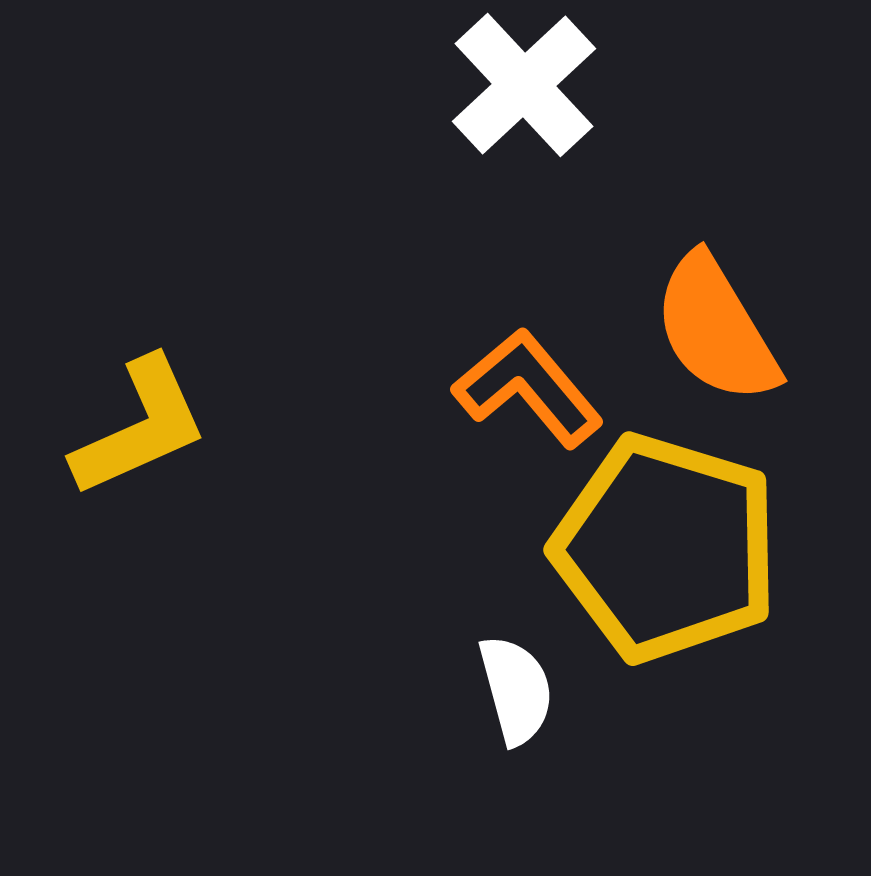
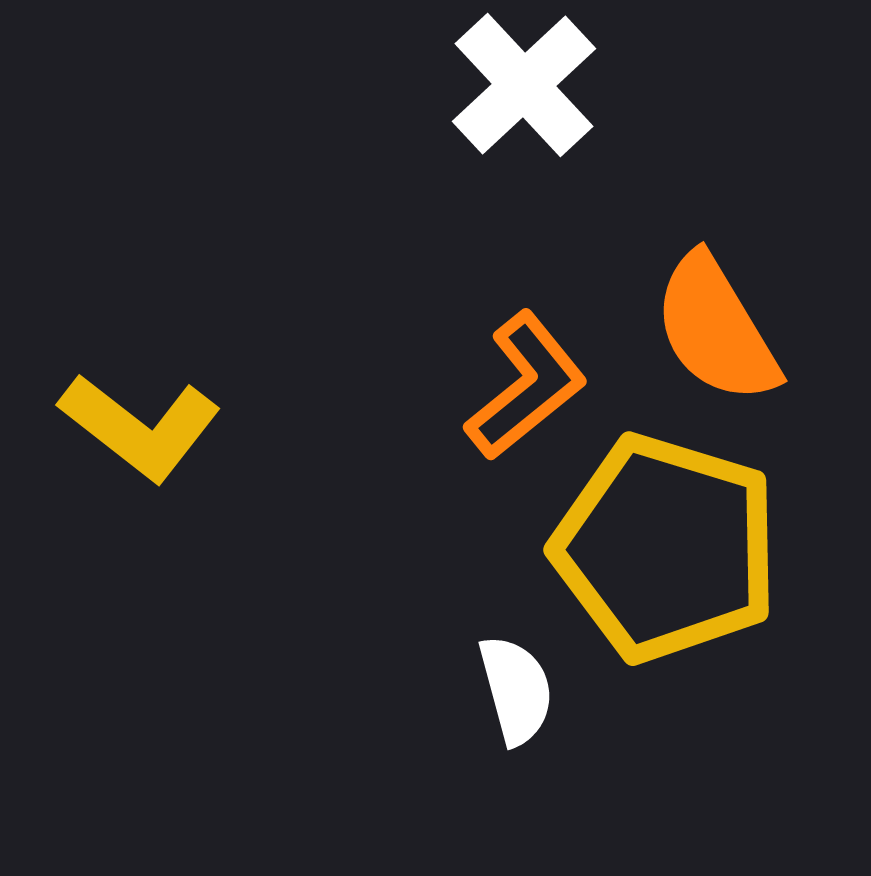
orange L-shape: moved 2 px left, 2 px up; rotated 91 degrees clockwise
yellow L-shape: rotated 62 degrees clockwise
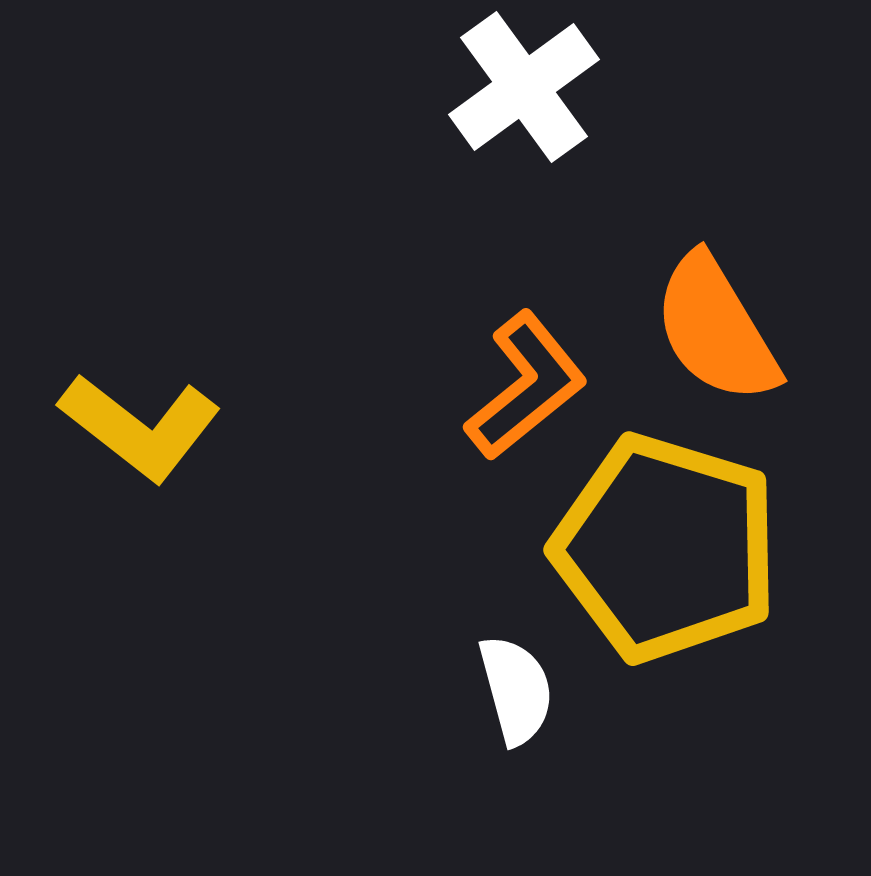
white cross: moved 2 px down; rotated 7 degrees clockwise
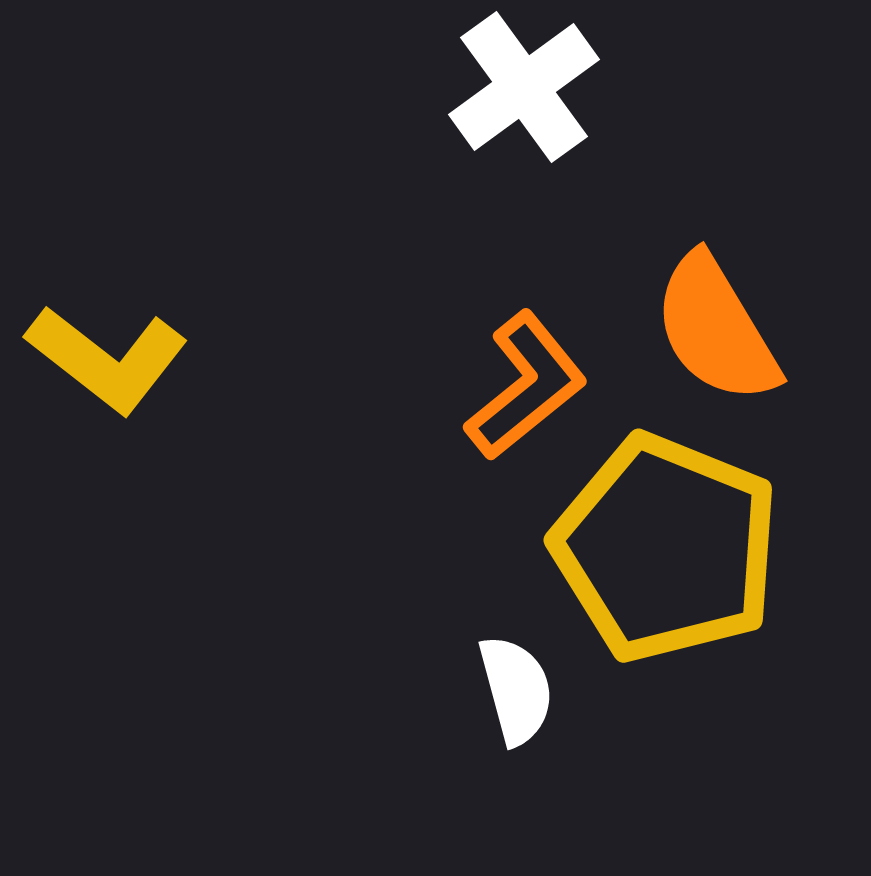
yellow L-shape: moved 33 px left, 68 px up
yellow pentagon: rotated 5 degrees clockwise
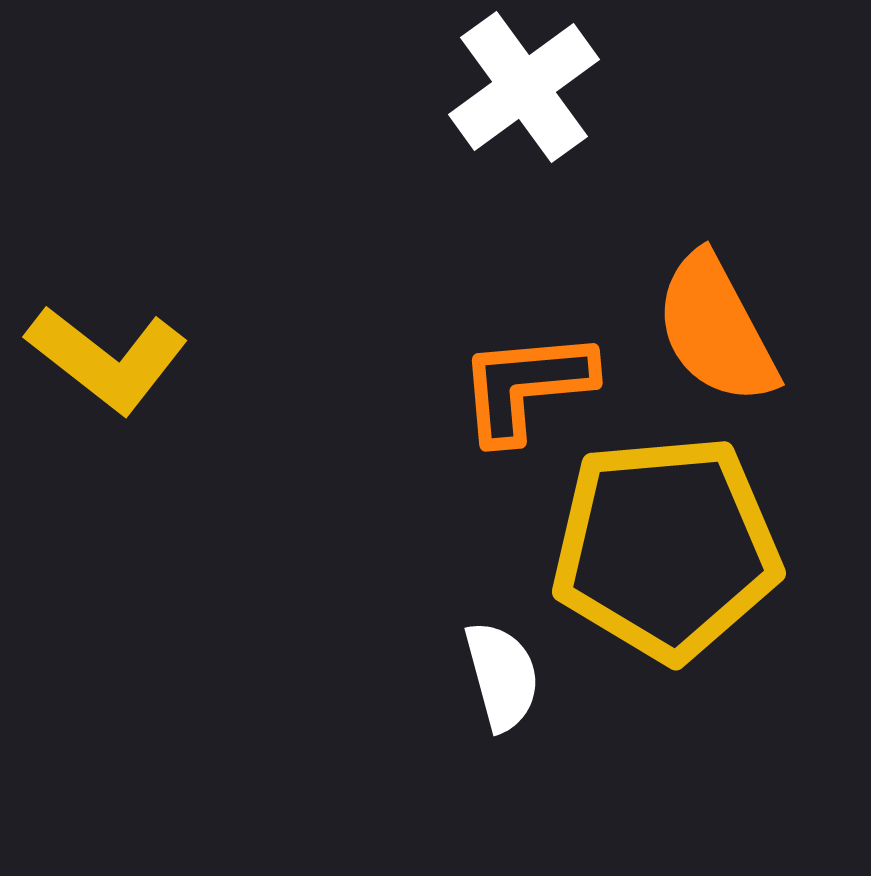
orange semicircle: rotated 3 degrees clockwise
orange L-shape: rotated 146 degrees counterclockwise
yellow pentagon: rotated 27 degrees counterclockwise
white semicircle: moved 14 px left, 14 px up
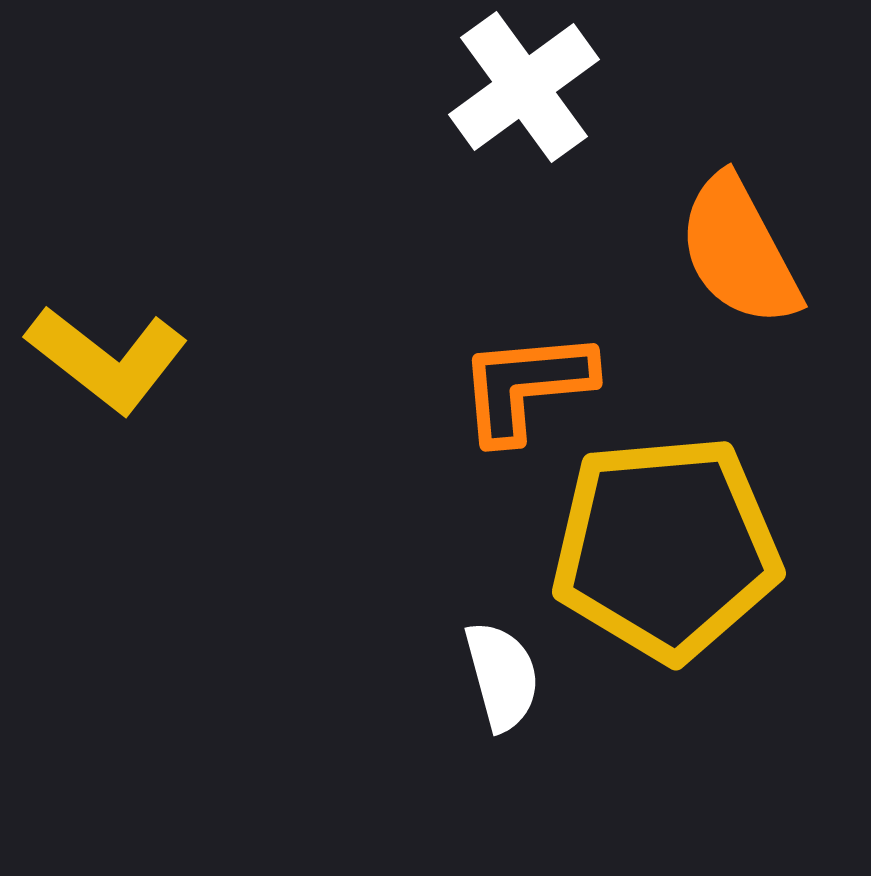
orange semicircle: moved 23 px right, 78 px up
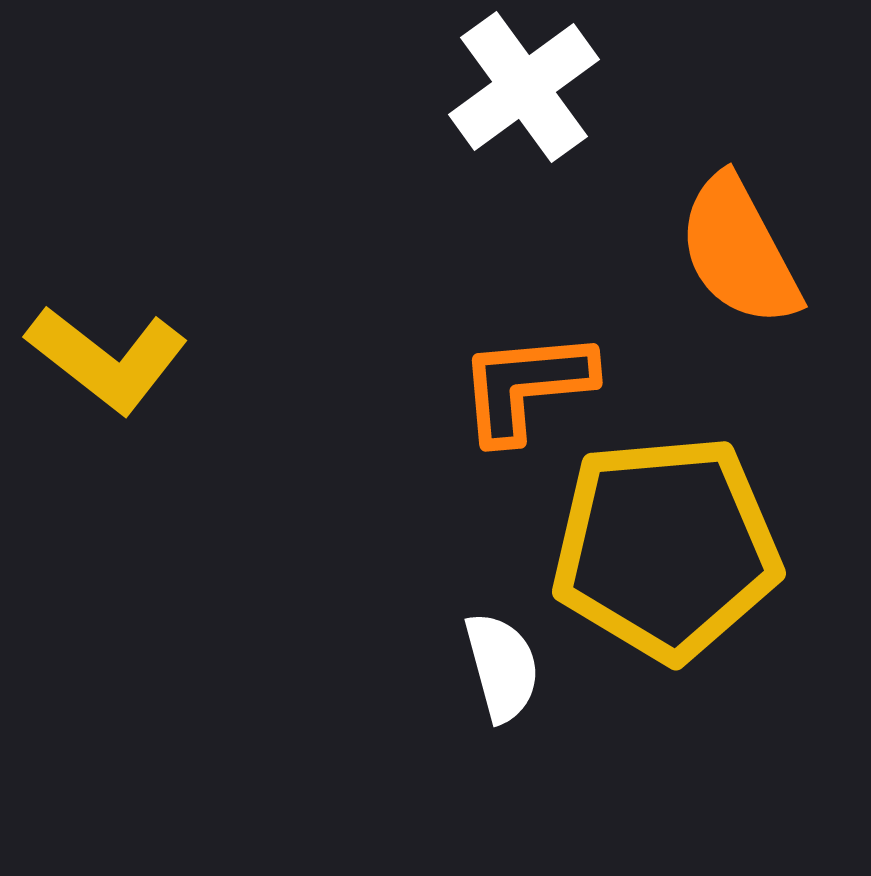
white semicircle: moved 9 px up
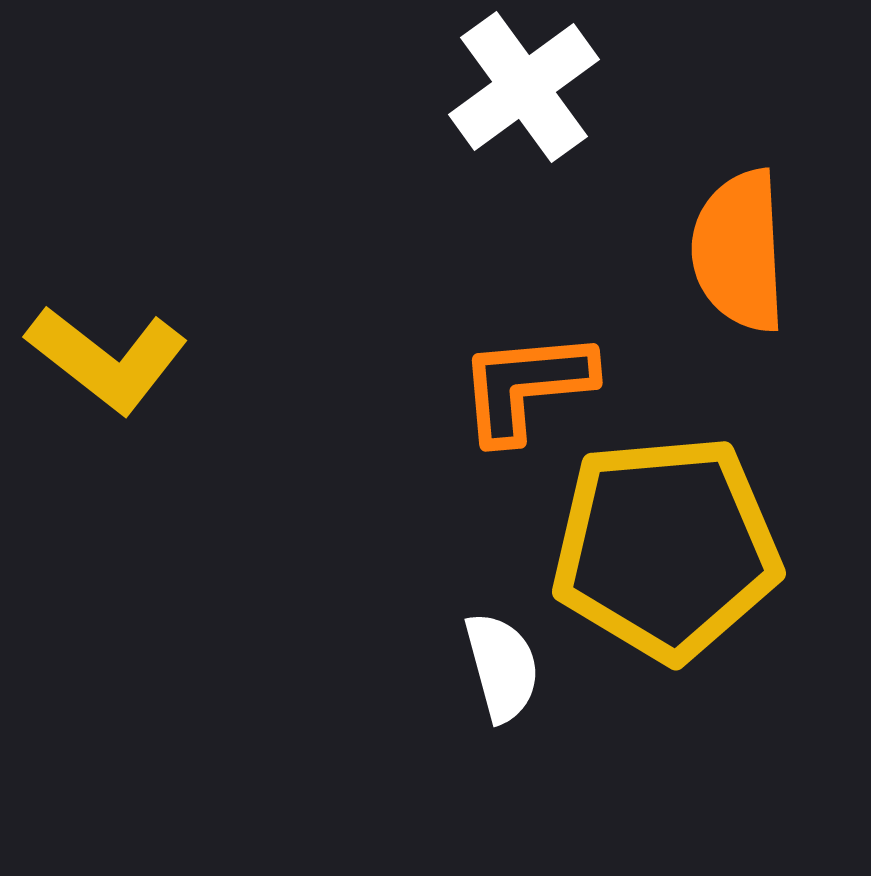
orange semicircle: rotated 25 degrees clockwise
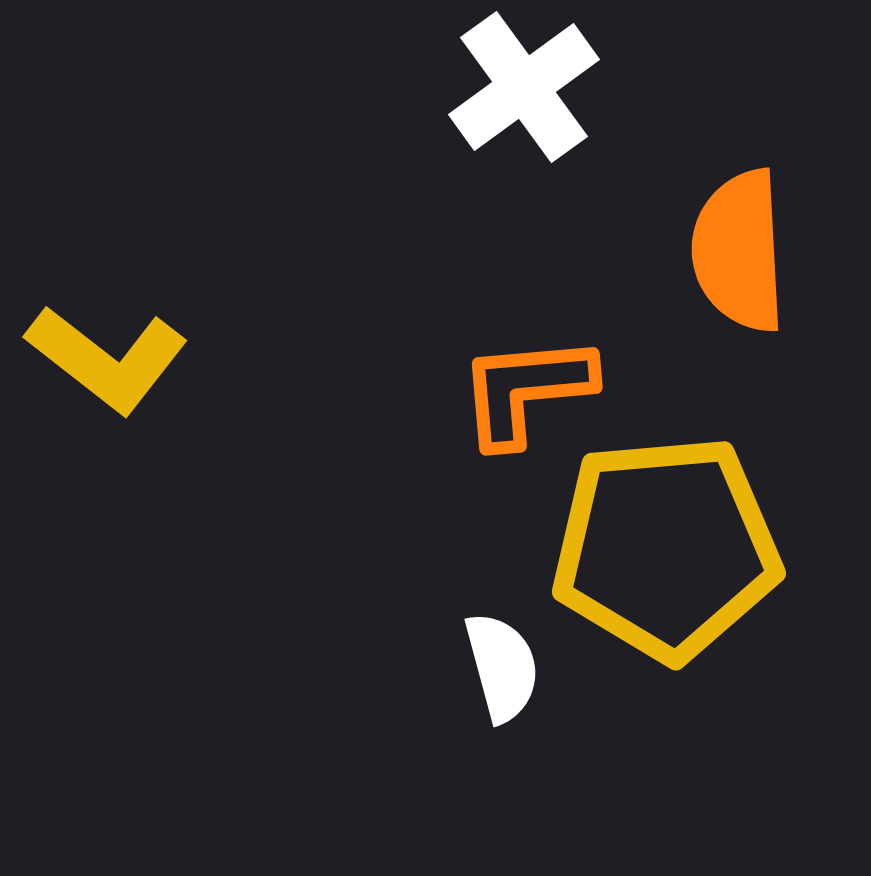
orange L-shape: moved 4 px down
